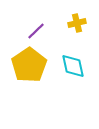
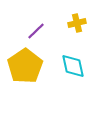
yellow pentagon: moved 4 px left, 1 px down
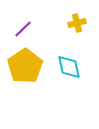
purple line: moved 13 px left, 2 px up
cyan diamond: moved 4 px left, 1 px down
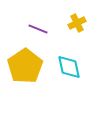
yellow cross: rotated 12 degrees counterclockwise
purple line: moved 15 px right; rotated 66 degrees clockwise
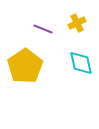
purple line: moved 5 px right
cyan diamond: moved 12 px right, 4 px up
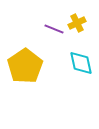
purple line: moved 11 px right
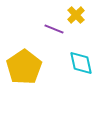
yellow cross: moved 1 px left, 8 px up; rotated 18 degrees counterclockwise
yellow pentagon: moved 1 px left, 1 px down
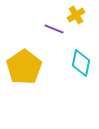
yellow cross: rotated 12 degrees clockwise
cyan diamond: rotated 24 degrees clockwise
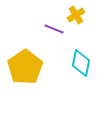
yellow pentagon: moved 1 px right
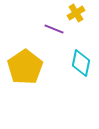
yellow cross: moved 2 px up
